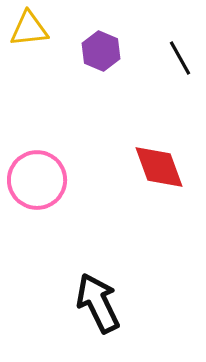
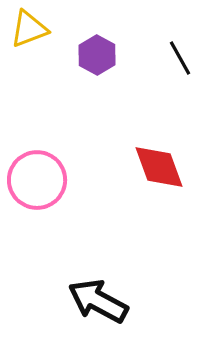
yellow triangle: rotated 15 degrees counterclockwise
purple hexagon: moved 4 px left, 4 px down; rotated 6 degrees clockwise
black arrow: moved 2 px up; rotated 36 degrees counterclockwise
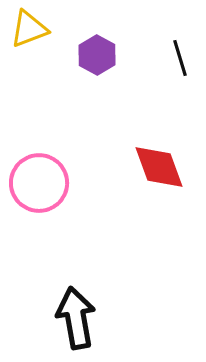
black line: rotated 12 degrees clockwise
pink circle: moved 2 px right, 3 px down
black arrow: moved 22 px left, 17 px down; rotated 52 degrees clockwise
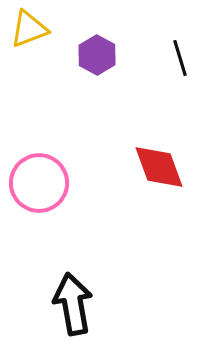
black arrow: moved 3 px left, 14 px up
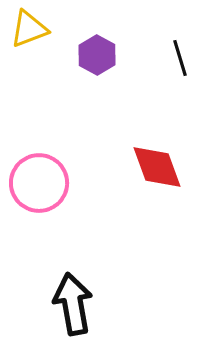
red diamond: moved 2 px left
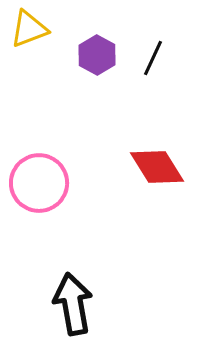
black line: moved 27 px left; rotated 42 degrees clockwise
red diamond: rotated 12 degrees counterclockwise
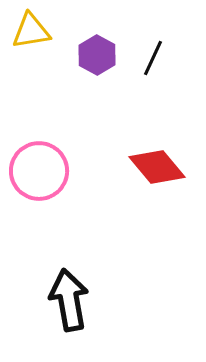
yellow triangle: moved 2 px right, 2 px down; rotated 12 degrees clockwise
red diamond: rotated 8 degrees counterclockwise
pink circle: moved 12 px up
black arrow: moved 4 px left, 4 px up
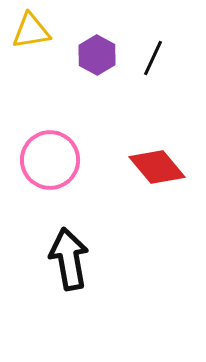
pink circle: moved 11 px right, 11 px up
black arrow: moved 41 px up
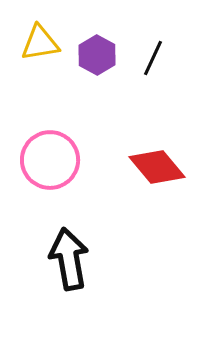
yellow triangle: moved 9 px right, 12 px down
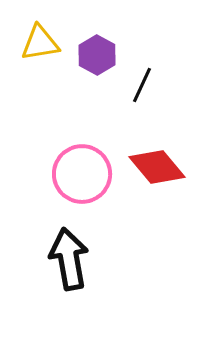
black line: moved 11 px left, 27 px down
pink circle: moved 32 px right, 14 px down
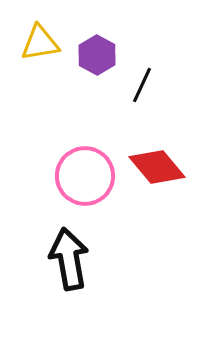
pink circle: moved 3 px right, 2 px down
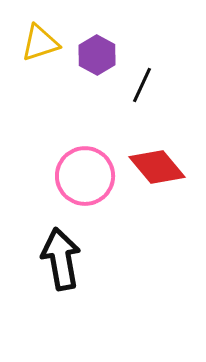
yellow triangle: rotated 9 degrees counterclockwise
black arrow: moved 8 px left
